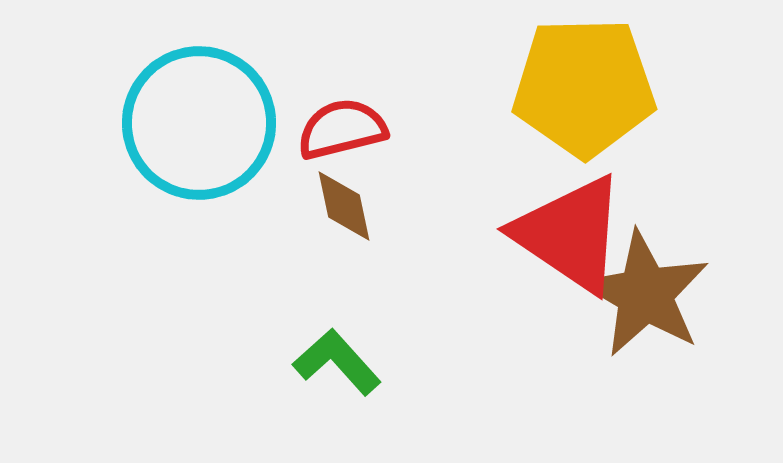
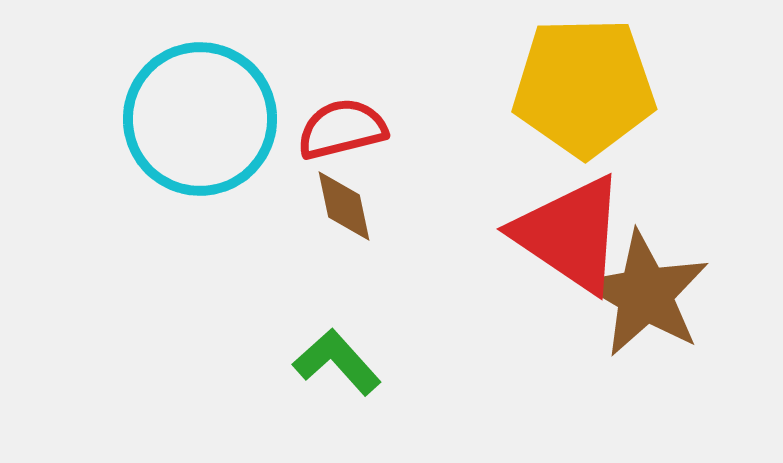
cyan circle: moved 1 px right, 4 px up
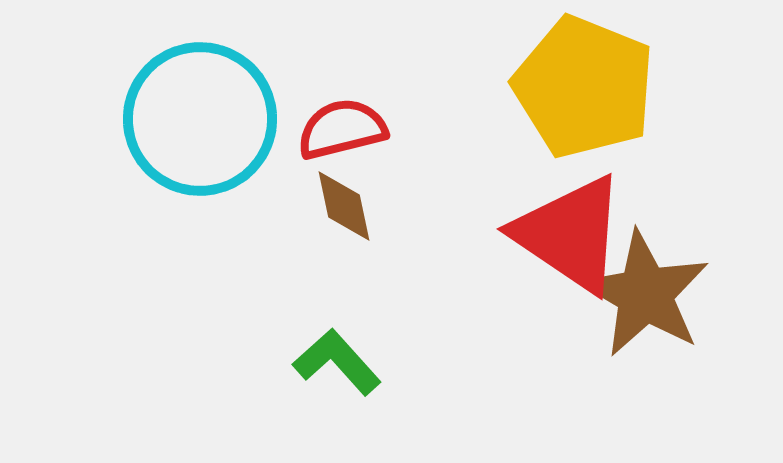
yellow pentagon: rotated 23 degrees clockwise
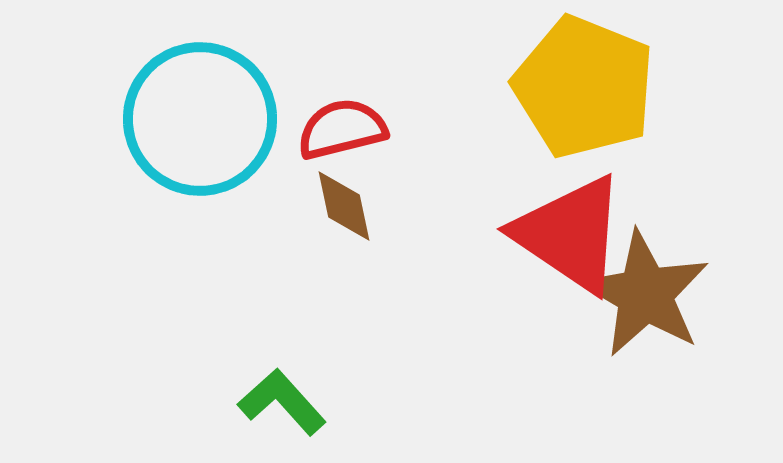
green L-shape: moved 55 px left, 40 px down
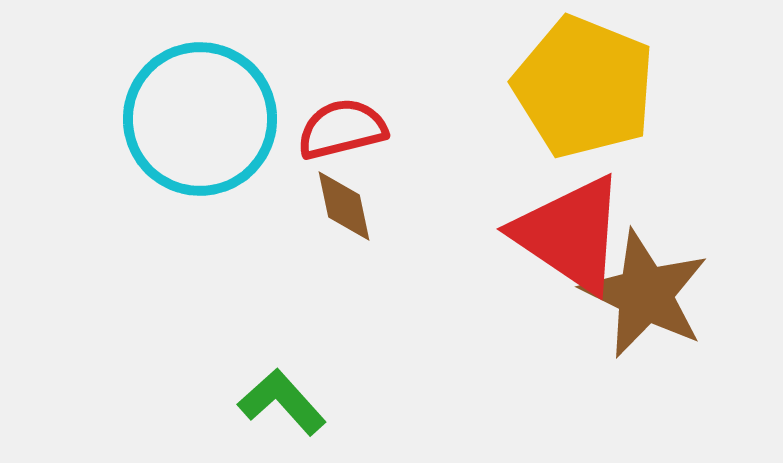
brown star: rotated 4 degrees counterclockwise
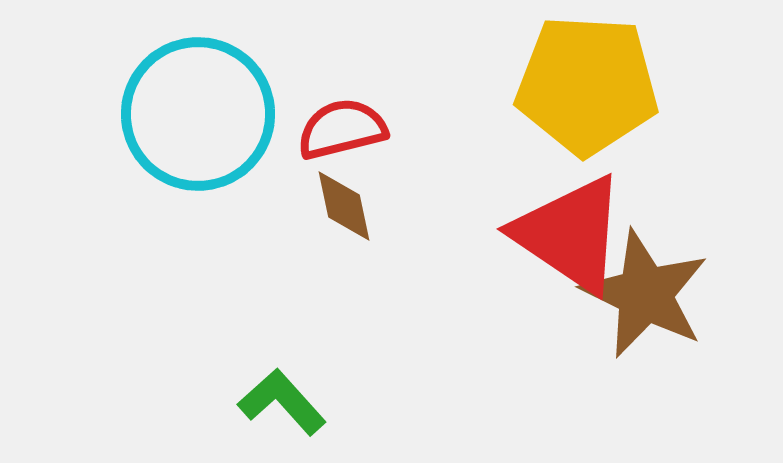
yellow pentagon: moved 3 px right, 2 px up; rotated 19 degrees counterclockwise
cyan circle: moved 2 px left, 5 px up
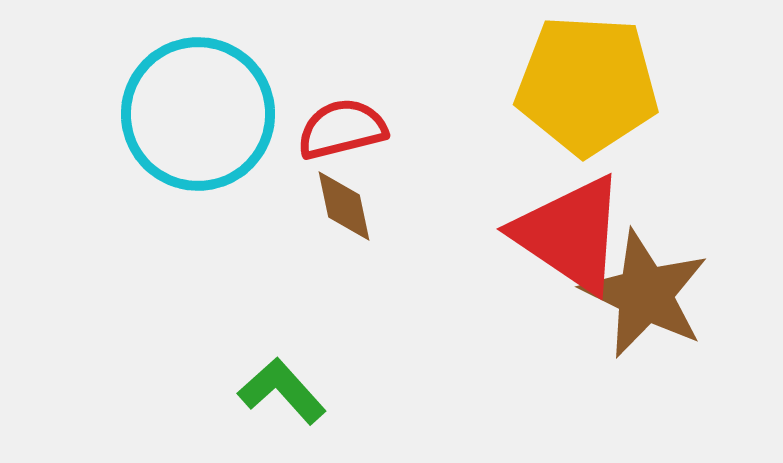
green L-shape: moved 11 px up
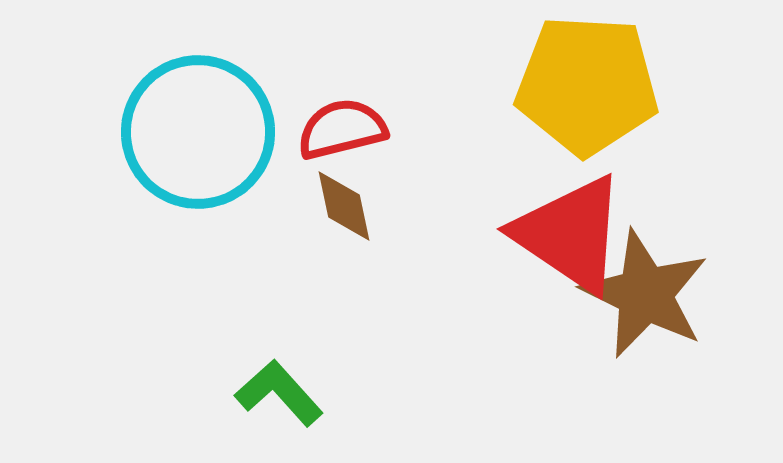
cyan circle: moved 18 px down
green L-shape: moved 3 px left, 2 px down
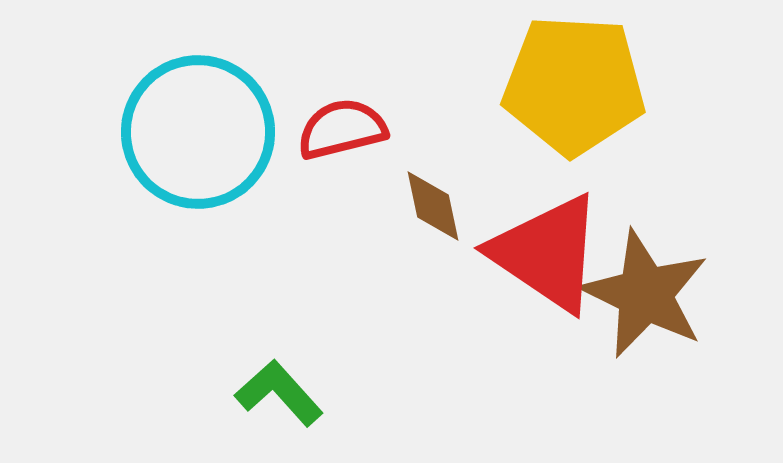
yellow pentagon: moved 13 px left
brown diamond: moved 89 px right
red triangle: moved 23 px left, 19 px down
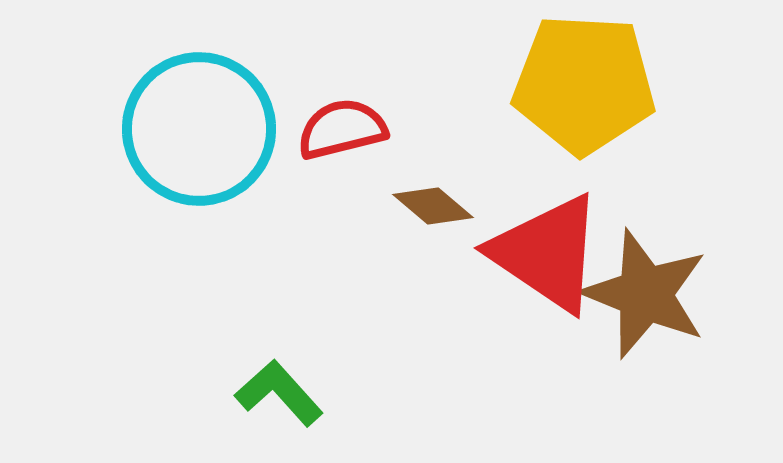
yellow pentagon: moved 10 px right, 1 px up
cyan circle: moved 1 px right, 3 px up
brown diamond: rotated 38 degrees counterclockwise
brown star: rotated 4 degrees counterclockwise
